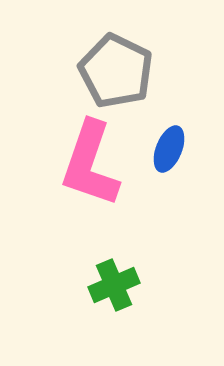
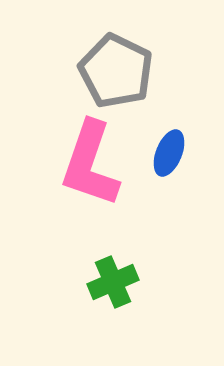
blue ellipse: moved 4 px down
green cross: moved 1 px left, 3 px up
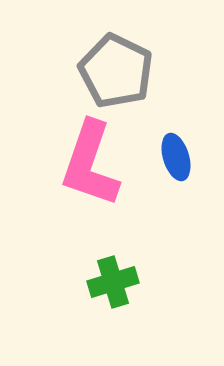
blue ellipse: moved 7 px right, 4 px down; rotated 39 degrees counterclockwise
green cross: rotated 6 degrees clockwise
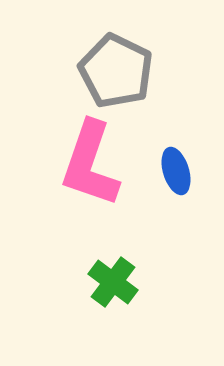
blue ellipse: moved 14 px down
green cross: rotated 36 degrees counterclockwise
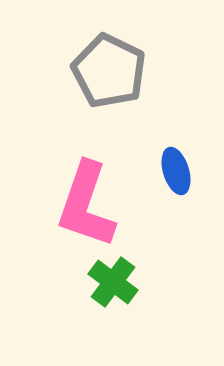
gray pentagon: moved 7 px left
pink L-shape: moved 4 px left, 41 px down
